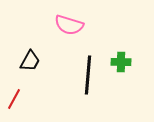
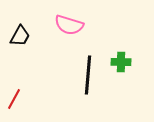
black trapezoid: moved 10 px left, 25 px up
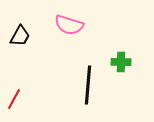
black line: moved 10 px down
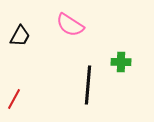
pink semicircle: moved 1 px right; rotated 16 degrees clockwise
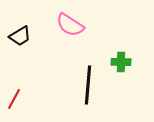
black trapezoid: rotated 30 degrees clockwise
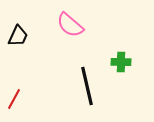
pink semicircle: rotated 8 degrees clockwise
black trapezoid: moved 2 px left; rotated 35 degrees counterclockwise
black line: moved 1 px left, 1 px down; rotated 18 degrees counterclockwise
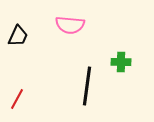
pink semicircle: rotated 36 degrees counterclockwise
black line: rotated 21 degrees clockwise
red line: moved 3 px right
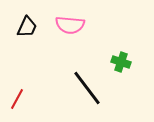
black trapezoid: moved 9 px right, 9 px up
green cross: rotated 18 degrees clockwise
black line: moved 2 px down; rotated 45 degrees counterclockwise
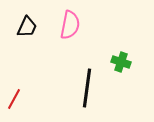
pink semicircle: rotated 84 degrees counterclockwise
black line: rotated 45 degrees clockwise
red line: moved 3 px left
